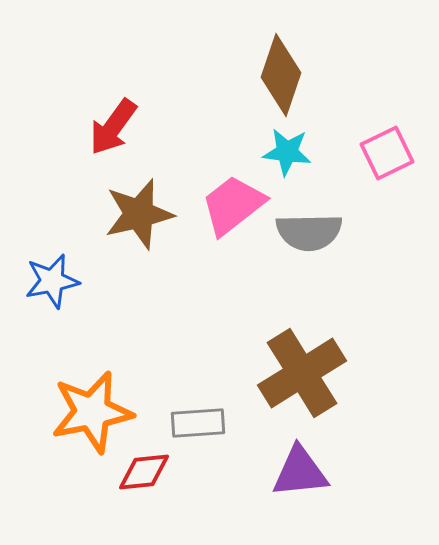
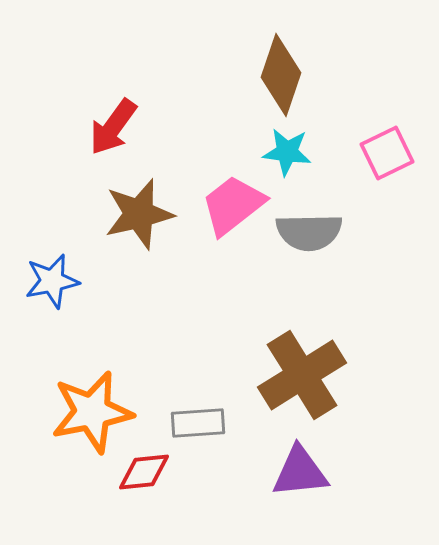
brown cross: moved 2 px down
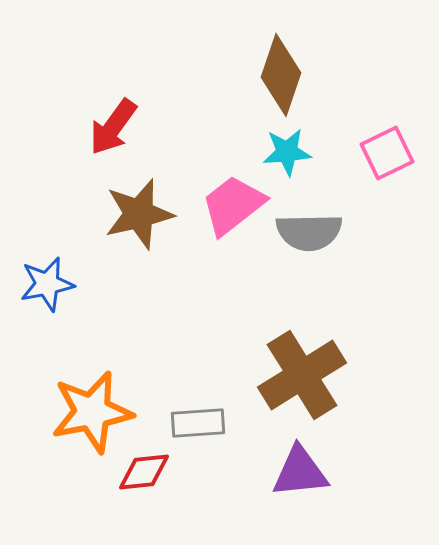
cyan star: rotated 12 degrees counterclockwise
blue star: moved 5 px left, 3 px down
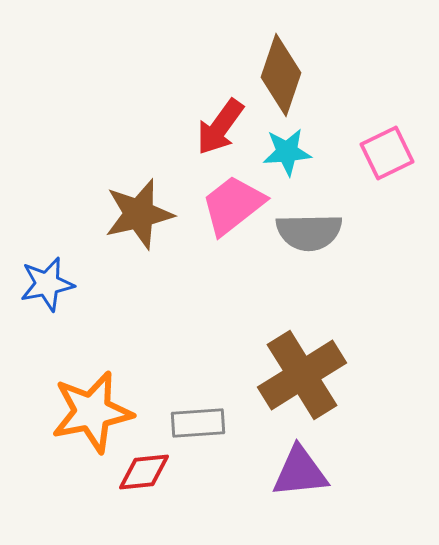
red arrow: moved 107 px right
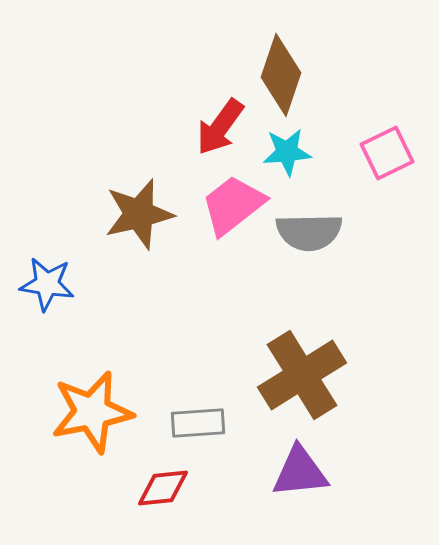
blue star: rotated 20 degrees clockwise
red diamond: moved 19 px right, 16 px down
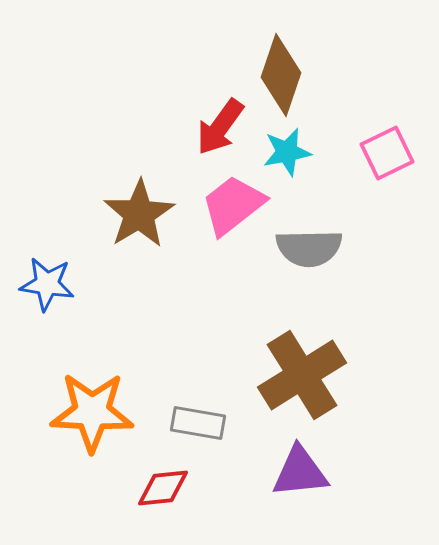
cyan star: rotated 6 degrees counterclockwise
brown star: rotated 18 degrees counterclockwise
gray semicircle: moved 16 px down
orange star: rotated 14 degrees clockwise
gray rectangle: rotated 14 degrees clockwise
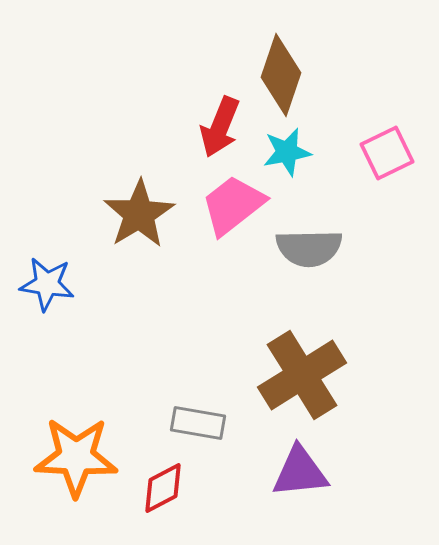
red arrow: rotated 14 degrees counterclockwise
orange star: moved 16 px left, 45 px down
red diamond: rotated 22 degrees counterclockwise
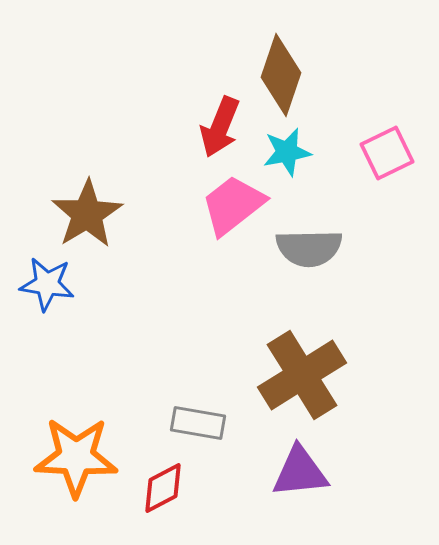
brown star: moved 52 px left
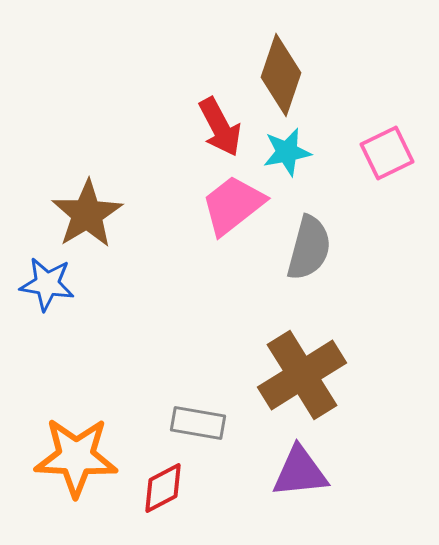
red arrow: rotated 50 degrees counterclockwise
gray semicircle: rotated 74 degrees counterclockwise
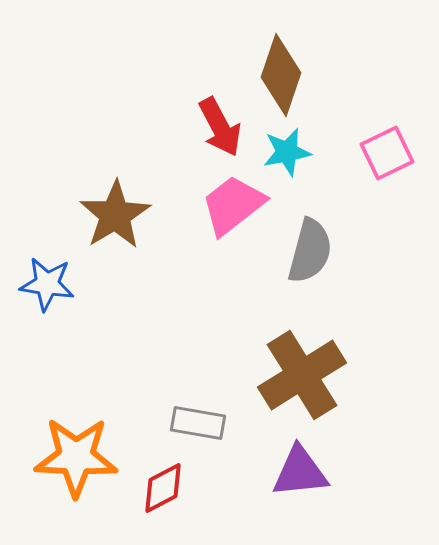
brown star: moved 28 px right, 1 px down
gray semicircle: moved 1 px right, 3 px down
